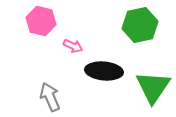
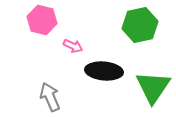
pink hexagon: moved 1 px right, 1 px up
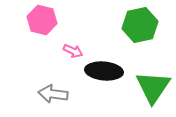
pink arrow: moved 5 px down
gray arrow: moved 3 px right, 3 px up; rotated 60 degrees counterclockwise
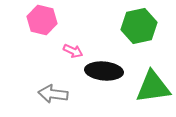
green hexagon: moved 1 px left, 1 px down
green triangle: rotated 48 degrees clockwise
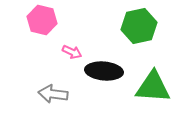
pink arrow: moved 1 px left, 1 px down
green triangle: rotated 12 degrees clockwise
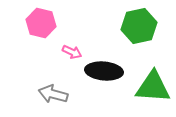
pink hexagon: moved 1 px left, 3 px down
gray arrow: rotated 8 degrees clockwise
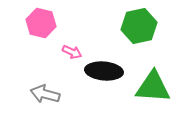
gray arrow: moved 8 px left
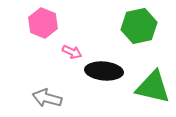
pink hexagon: moved 2 px right; rotated 8 degrees clockwise
green triangle: rotated 9 degrees clockwise
gray arrow: moved 2 px right, 4 px down
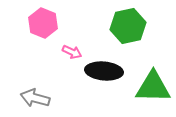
green hexagon: moved 11 px left
green triangle: rotated 12 degrees counterclockwise
gray arrow: moved 12 px left
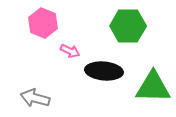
green hexagon: rotated 12 degrees clockwise
pink arrow: moved 2 px left, 1 px up
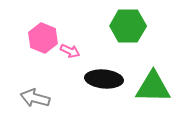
pink hexagon: moved 15 px down
black ellipse: moved 8 px down
